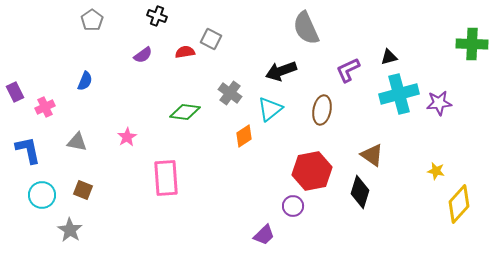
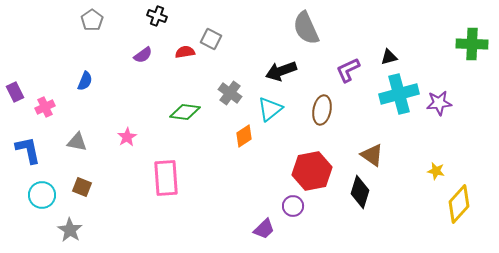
brown square: moved 1 px left, 3 px up
purple trapezoid: moved 6 px up
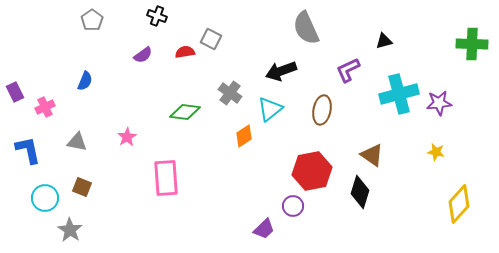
black triangle: moved 5 px left, 16 px up
yellow star: moved 19 px up
cyan circle: moved 3 px right, 3 px down
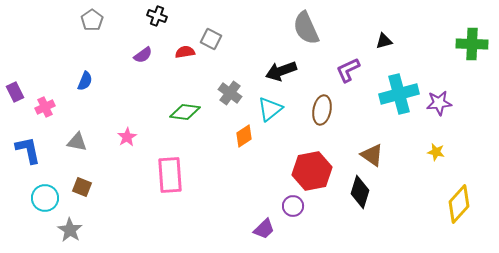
pink rectangle: moved 4 px right, 3 px up
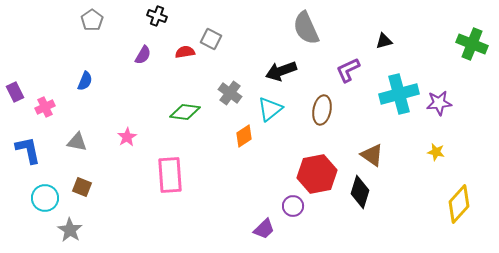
green cross: rotated 20 degrees clockwise
purple semicircle: rotated 24 degrees counterclockwise
red hexagon: moved 5 px right, 3 px down
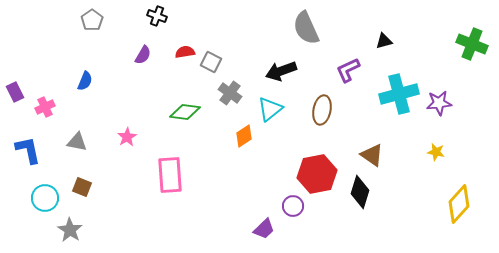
gray square: moved 23 px down
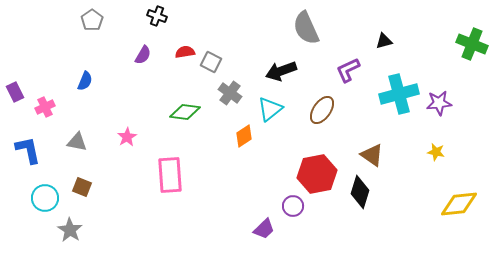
brown ellipse: rotated 24 degrees clockwise
yellow diamond: rotated 42 degrees clockwise
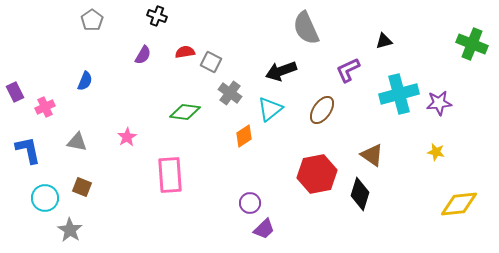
black diamond: moved 2 px down
purple circle: moved 43 px left, 3 px up
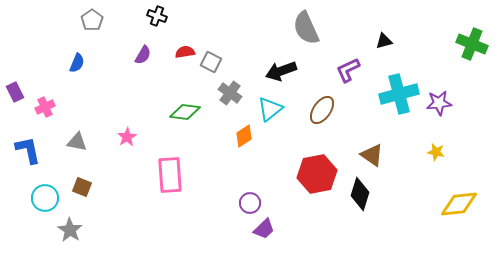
blue semicircle: moved 8 px left, 18 px up
